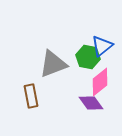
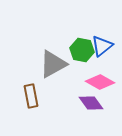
green hexagon: moved 6 px left, 7 px up
gray triangle: rotated 8 degrees counterclockwise
pink diamond: rotated 68 degrees clockwise
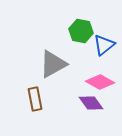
blue triangle: moved 2 px right, 1 px up
green hexagon: moved 1 px left, 19 px up
brown rectangle: moved 4 px right, 3 px down
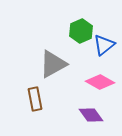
green hexagon: rotated 25 degrees clockwise
purple diamond: moved 12 px down
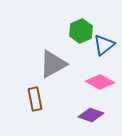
purple diamond: rotated 35 degrees counterclockwise
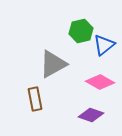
green hexagon: rotated 10 degrees clockwise
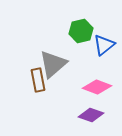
gray triangle: rotated 12 degrees counterclockwise
pink diamond: moved 3 px left, 5 px down; rotated 8 degrees counterclockwise
brown rectangle: moved 3 px right, 19 px up
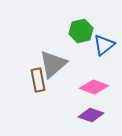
pink diamond: moved 3 px left
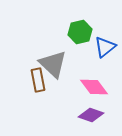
green hexagon: moved 1 px left, 1 px down
blue triangle: moved 1 px right, 2 px down
gray triangle: rotated 36 degrees counterclockwise
pink diamond: rotated 32 degrees clockwise
